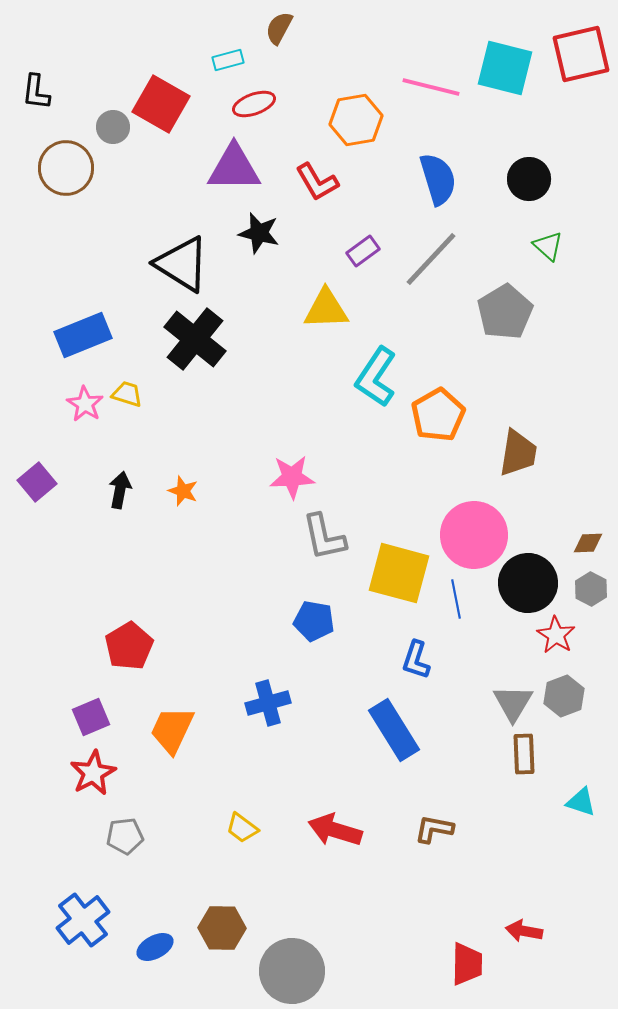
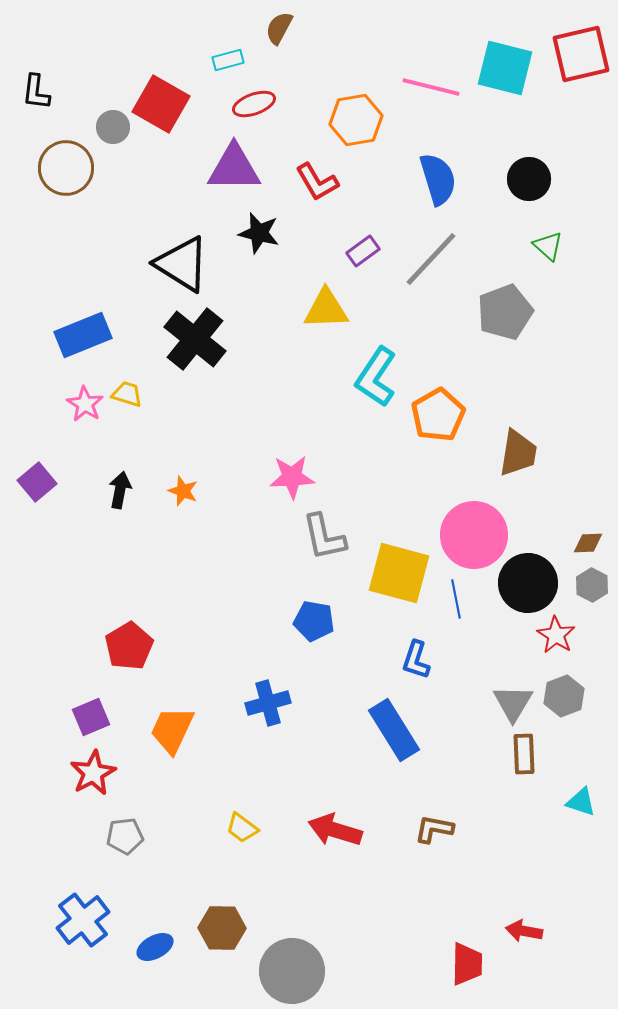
gray pentagon at (505, 312): rotated 10 degrees clockwise
gray hexagon at (591, 589): moved 1 px right, 4 px up
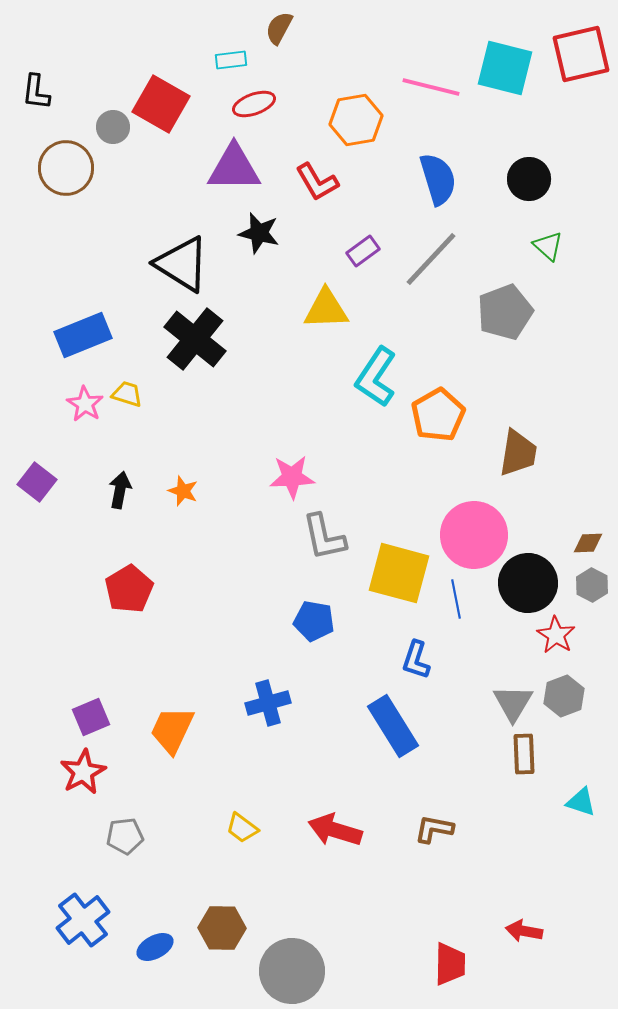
cyan rectangle at (228, 60): moved 3 px right; rotated 8 degrees clockwise
purple square at (37, 482): rotated 12 degrees counterclockwise
red pentagon at (129, 646): moved 57 px up
blue rectangle at (394, 730): moved 1 px left, 4 px up
red star at (93, 773): moved 10 px left, 1 px up
red trapezoid at (467, 964): moved 17 px left
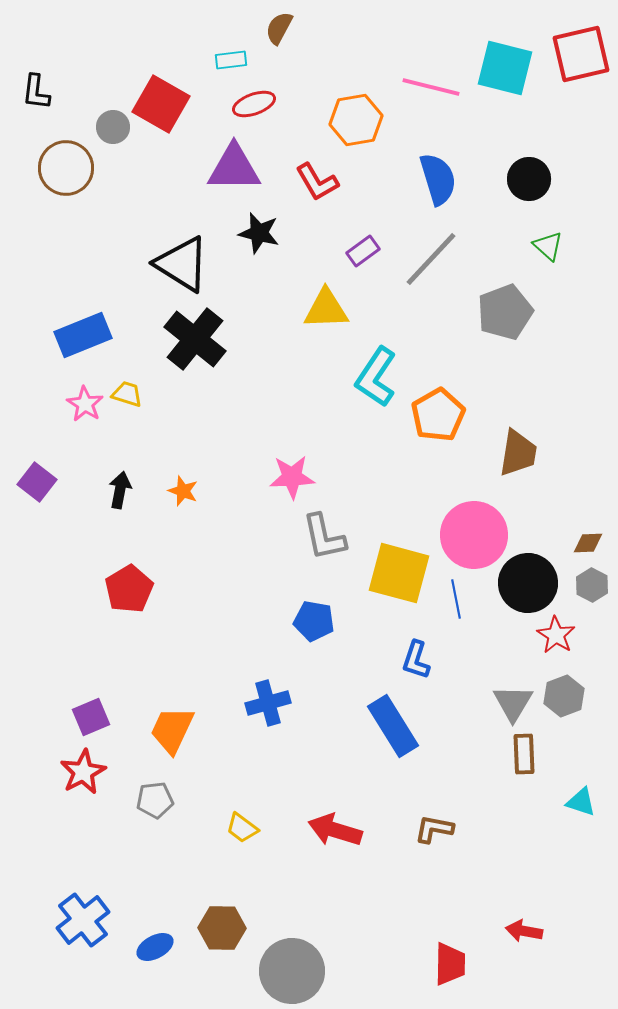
gray pentagon at (125, 836): moved 30 px right, 36 px up
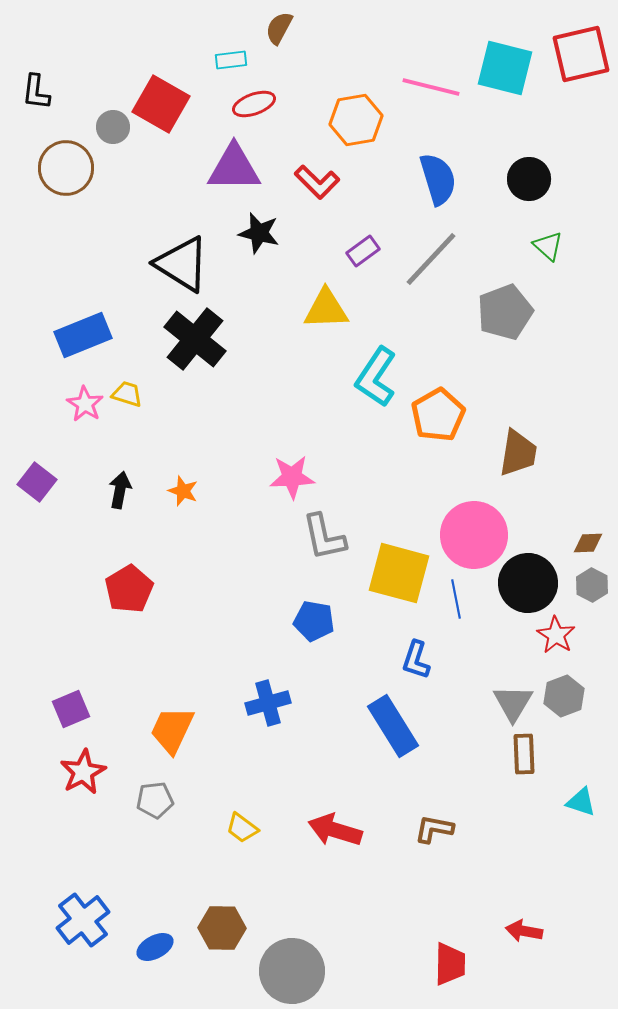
red L-shape at (317, 182): rotated 15 degrees counterclockwise
purple square at (91, 717): moved 20 px left, 8 px up
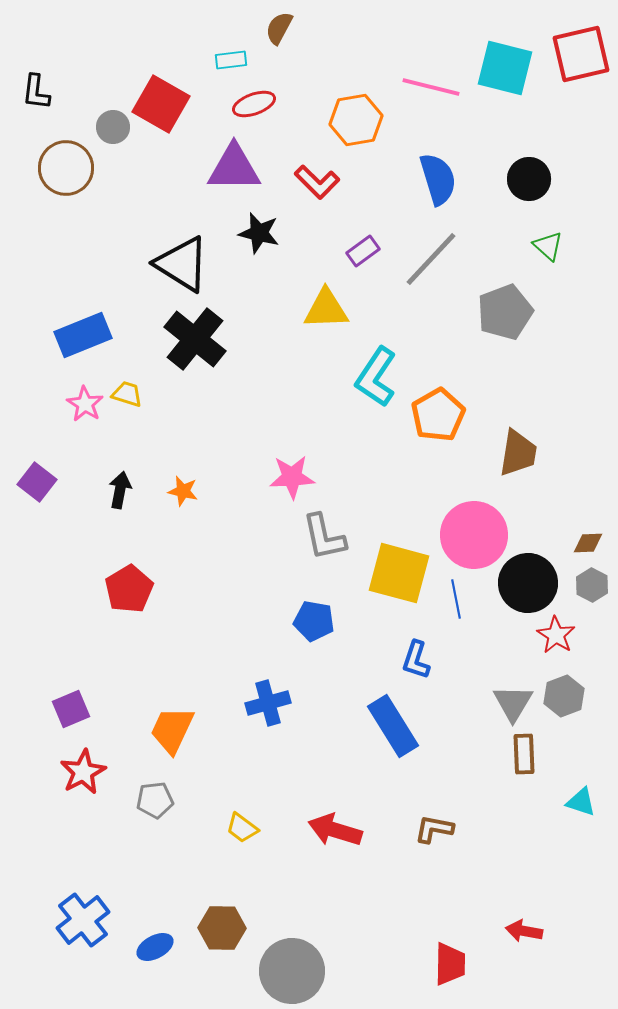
orange star at (183, 491): rotated 8 degrees counterclockwise
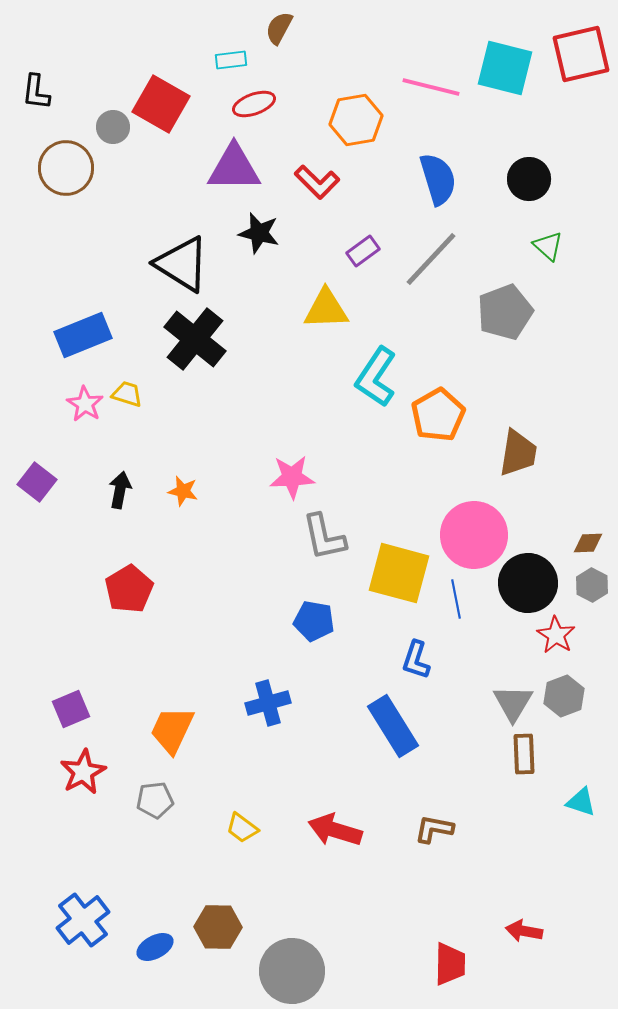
brown hexagon at (222, 928): moved 4 px left, 1 px up
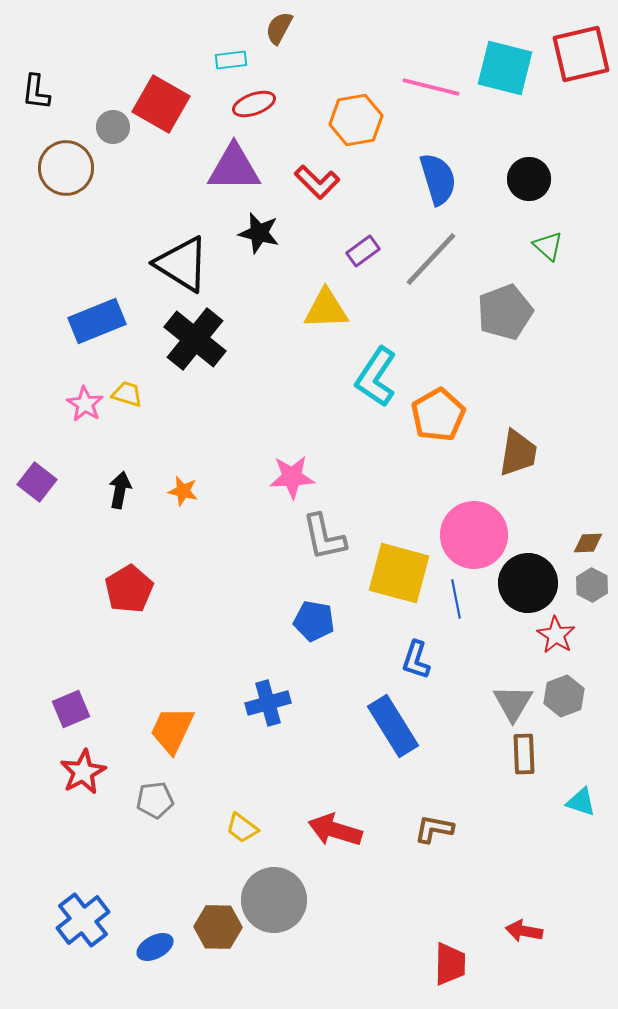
blue rectangle at (83, 335): moved 14 px right, 14 px up
gray circle at (292, 971): moved 18 px left, 71 px up
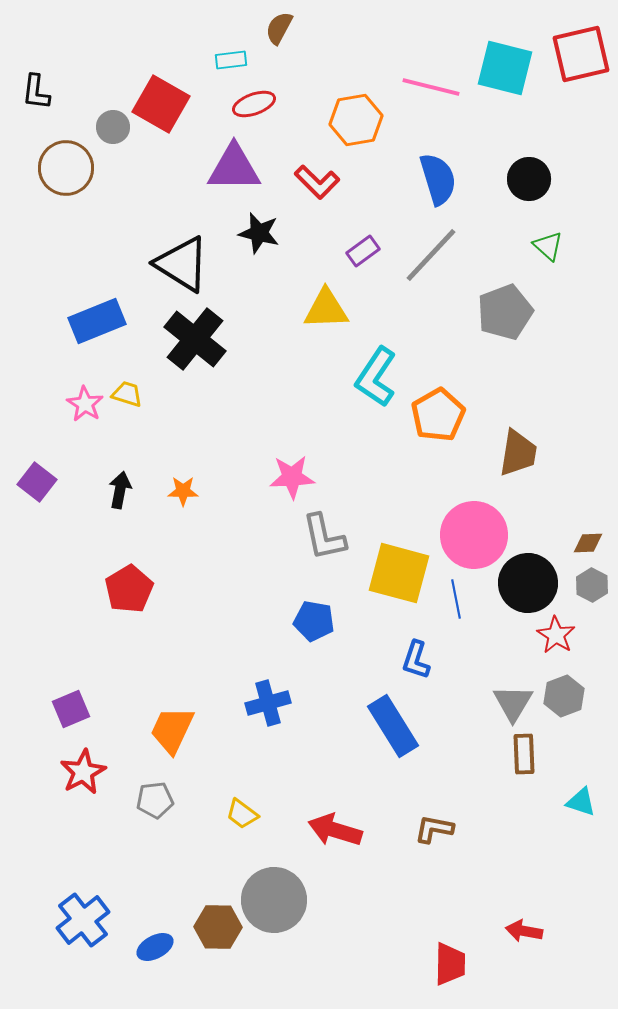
gray line at (431, 259): moved 4 px up
orange star at (183, 491): rotated 12 degrees counterclockwise
yellow trapezoid at (242, 828): moved 14 px up
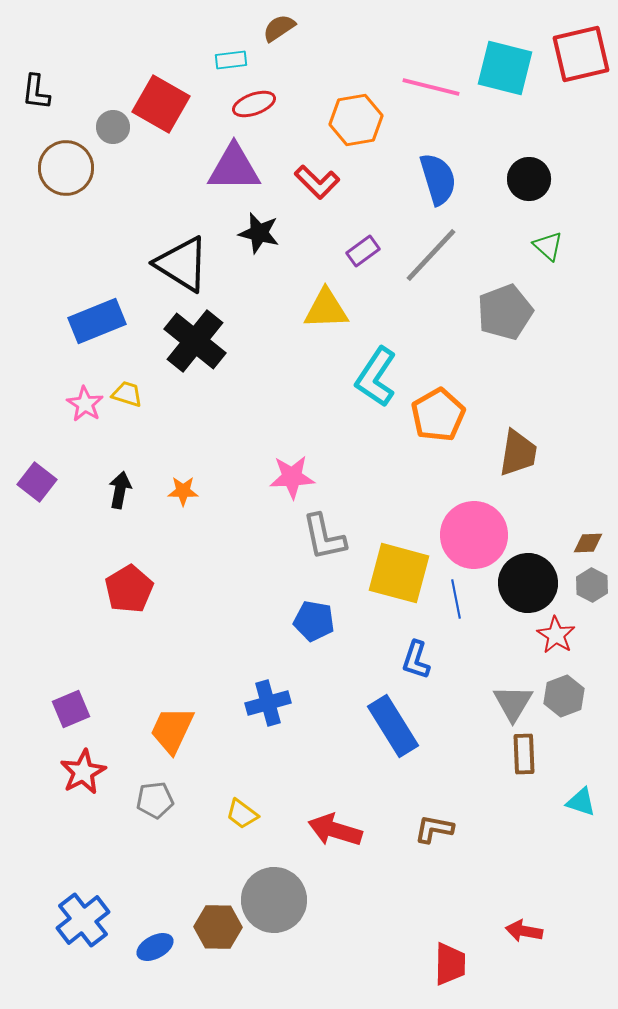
brown semicircle at (279, 28): rotated 28 degrees clockwise
black cross at (195, 339): moved 2 px down
